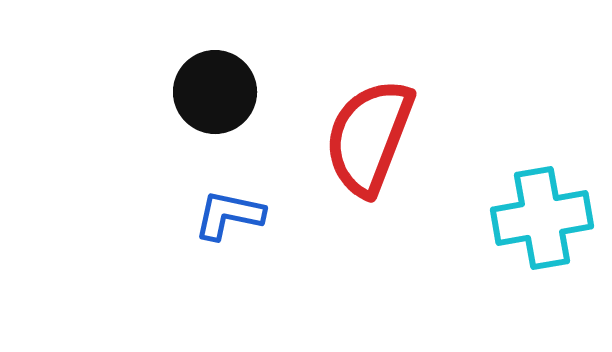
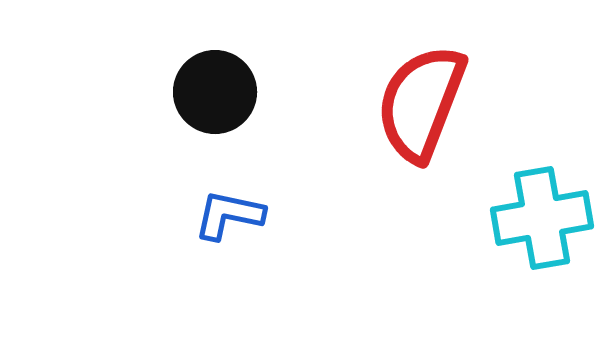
red semicircle: moved 52 px right, 34 px up
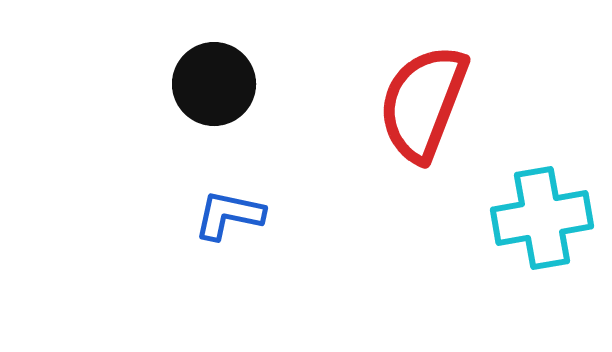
black circle: moved 1 px left, 8 px up
red semicircle: moved 2 px right
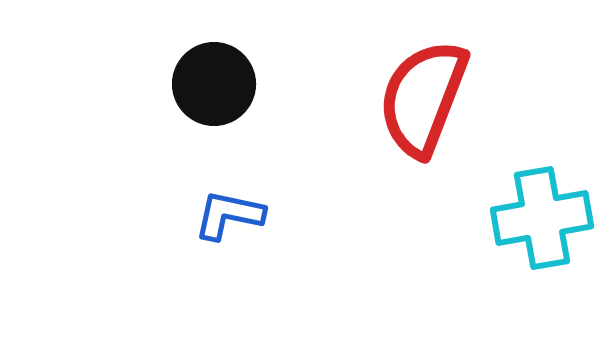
red semicircle: moved 5 px up
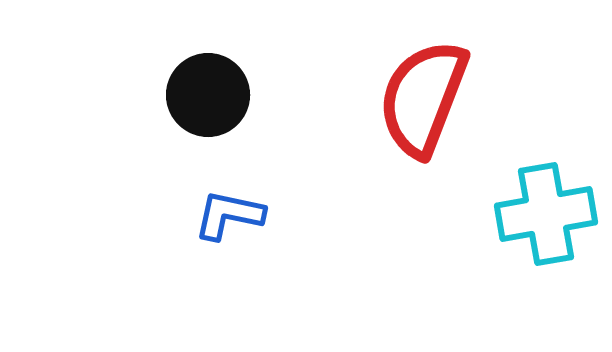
black circle: moved 6 px left, 11 px down
cyan cross: moved 4 px right, 4 px up
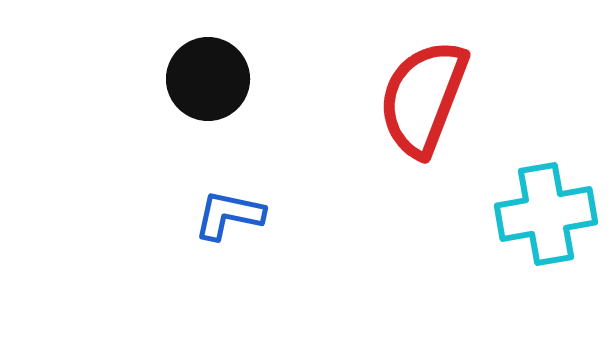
black circle: moved 16 px up
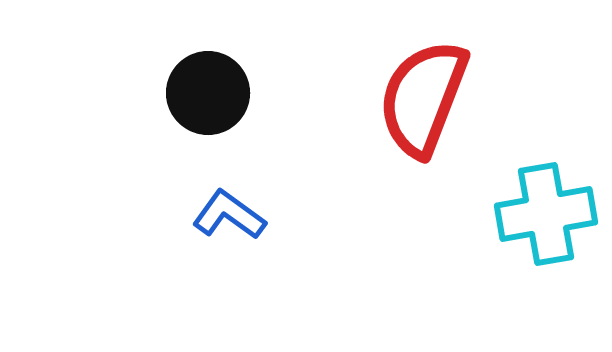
black circle: moved 14 px down
blue L-shape: rotated 24 degrees clockwise
